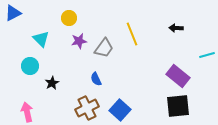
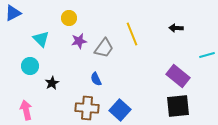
brown cross: rotated 30 degrees clockwise
pink arrow: moved 1 px left, 2 px up
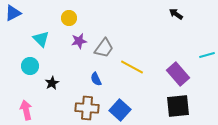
black arrow: moved 14 px up; rotated 32 degrees clockwise
yellow line: moved 33 px down; rotated 40 degrees counterclockwise
purple rectangle: moved 2 px up; rotated 10 degrees clockwise
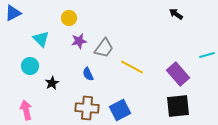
blue semicircle: moved 8 px left, 5 px up
blue square: rotated 20 degrees clockwise
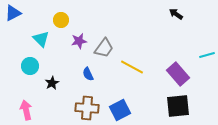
yellow circle: moved 8 px left, 2 px down
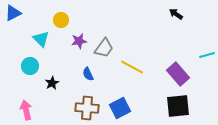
blue square: moved 2 px up
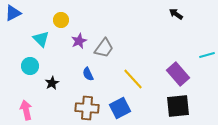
purple star: rotated 14 degrees counterclockwise
yellow line: moved 1 px right, 12 px down; rotated 20 degrees clockwise
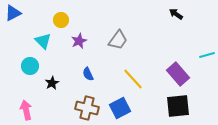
cyan triangle: moved 2 px right, 2 px down
gray trapezoid: moved 14 px right, 8 px up
brown cross: rotated 10 degrees clockwise
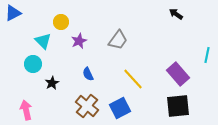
yellow circle: moved 2 px down
cyan line: rotated 63 degrees counterclockwise
cyan circle: moved 3 px right, 2 px up
brown cross: moved 2 px up; rotated 25 degrees clockwise
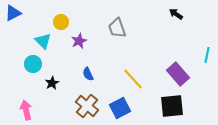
gray trapezoid: moved 1 px left, 12 px up; rotated 125 degrees clockwise
black square: moved 6 px left
